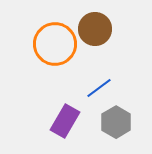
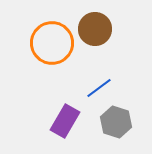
orange circle: moved 3 px left, 1 px up
gray hexagon: rotated 12 degrees counterclockwise
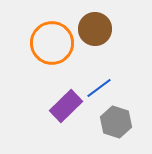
purple rectangle: moved 1 px right, 15 px up; rotated 16 degrees clockwise
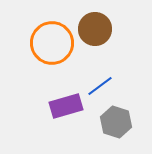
blue line: moved 1 px right, 2 px up
purple rectangle: rotated 28 degrees clockwise
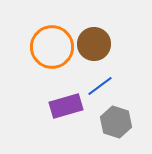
brown circle: moved 1 px left, 15 px down
orange circle: moved 4 px down
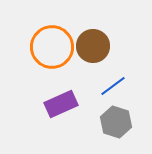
brown circle: moved 1 px left, 2 px down
blue line: moved 13 px right
purple rectangle: moved 5 px left, 2 px up; rotated 8 degrees counterclockwise
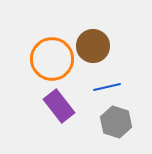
orange circle: moved 12 px down
blue line: moved 6 px left, 1 px down; rotated 24 degrees clockwise
purple rectangle: moved 2 px left, 2 px down; rotated 76 degrees clockwise
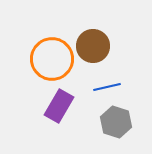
purple rectangle: rotated 68 degrees clockwise
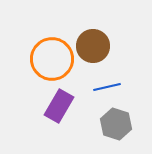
gray hexagon: moved 2 px down
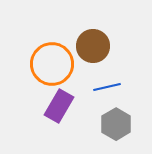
orange circle: moved 5 px down
gray hexagon: rotated 12 degrees clockwise
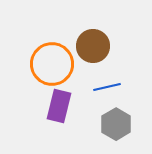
purple rectangle: rotated 16 degrees counterclockwise
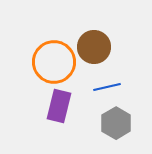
brown circle: moved 1 px right, 1 px down
orange circle: moved 2 px right, 2 px up
gray hexagon: moved 1 px up
